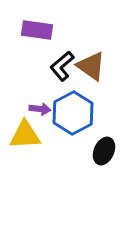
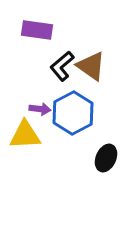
black ellipse: moved 2 px right, 7 px down
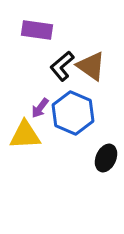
purple arrow: moved 1 px up; rotated 120 degrees clockwise
blue hexagon: rotated 9 degrees counterclockwise
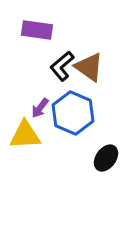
brown triangle: moved 2 px left, 1 px down
black ellipse: rotated 12 degrees clockwise
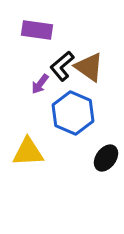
purple arrow: moved 24 px up
yellow triangle: moved 3 px right, 17 px down
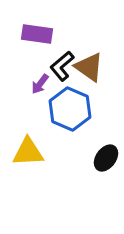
purple rectangle: moved 4 px down
blue hexagon: moved 3 px left, 4 px up
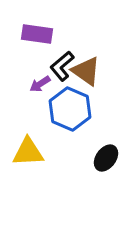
brown triangle: moved 3 px left, 4 px down
purple arrow: rotated 20 degrees clockwise
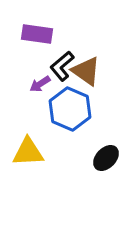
black ellipse: rotated 8 degrees clockwise
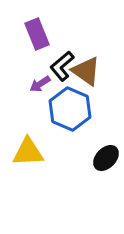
purple rectangle: rotated 60 degrees clockwise
